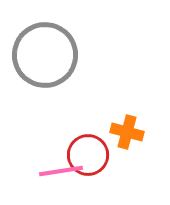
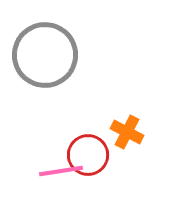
orange cross: rotated 12 degrees clockwise
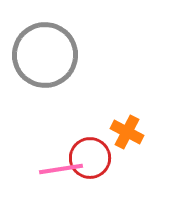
red circle: moved 2 px right, 3 px down
pink line: moved 2 px up
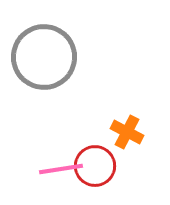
gray circle: moved 1 px left, 2 px down
red circle: moved 5 px right, 8 px down
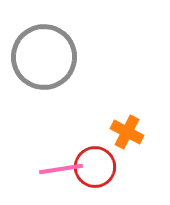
red circle: moved 1 px down
